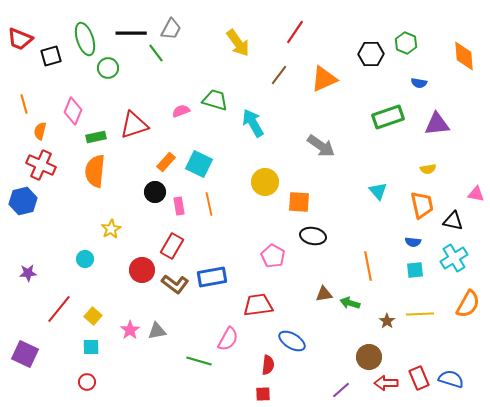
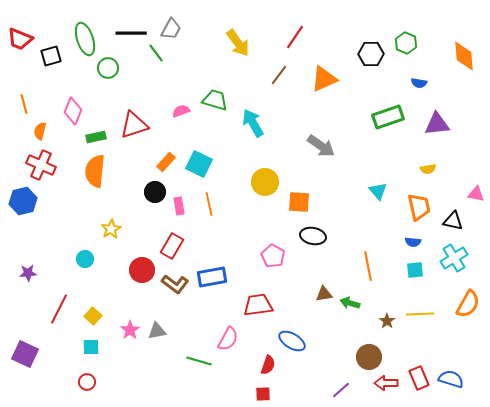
red line at (295, 32): moved 5 px down
orange trapezoid at (422, 205): moved 3 px left, 2 px down
red line at (59, 309): rotated 12 degrees counterclockwise
red semicircle at (268, 365): rotated 12 degrees clockwise
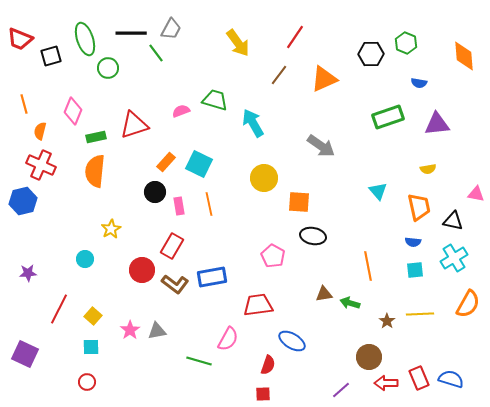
yellow circle at (265, 182): moved 1 px left, 4 px up
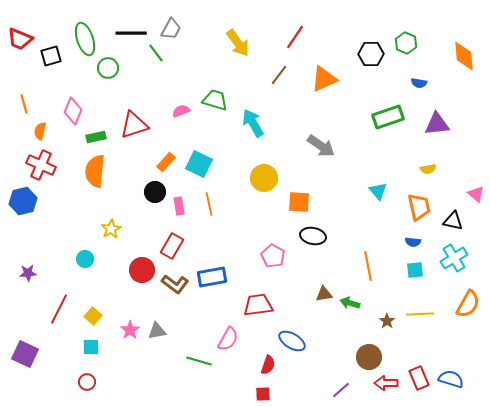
pink triangle at (476, 194): rotated 30 degrees clockwise
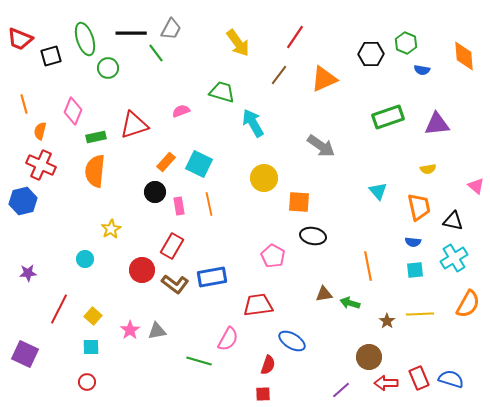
blue semicircle at (419, 83): moved 3 px right, 13 px up
green trapezoid at (215, 100): moved 7 px right, 8 px up
pink triangle at (476, 194): moved 8 px up
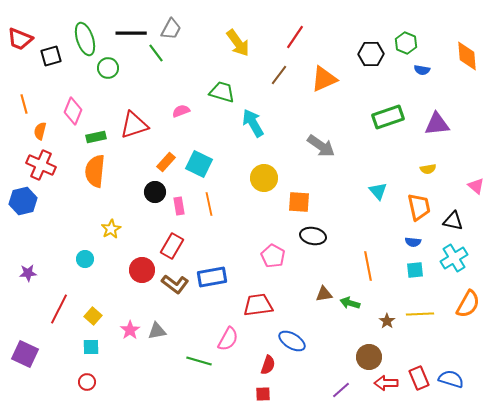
orange diamond at (464, 56): moved 3 px right
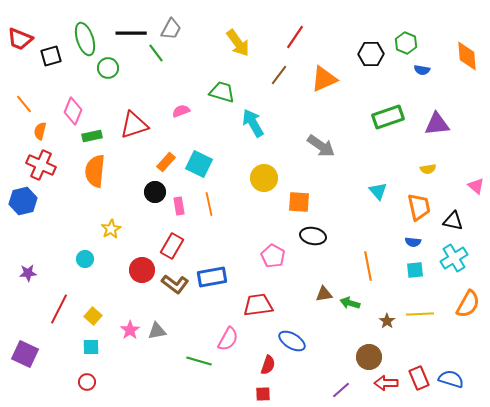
orange line at (24, 104): rotated 24 degrees counterclockwise
green rectangle at (96, 137): moved 4 px left, 1 px up
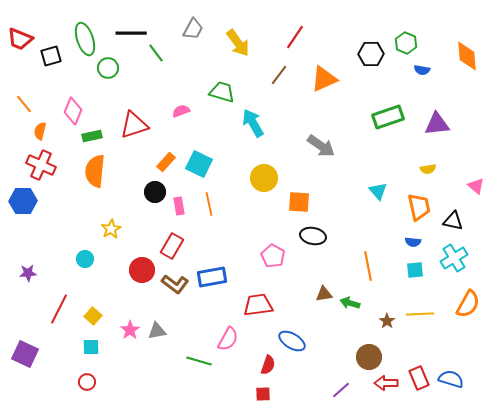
gray trapezoid at (171, 29): moved 22 px right
blue hexagon at (23, 201): rotated 12 degrees clockwise
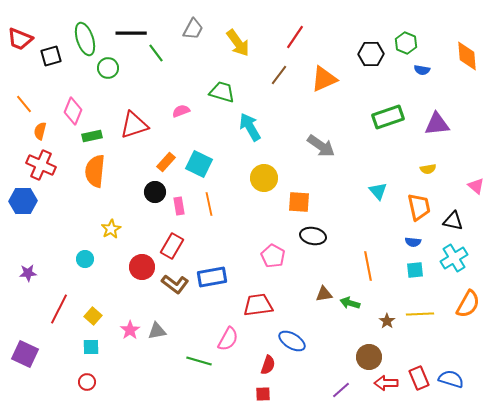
cyan arrow at (253, 123): moved 3 px left, 4 px down
red circle at (142, 270): moved 3 px up
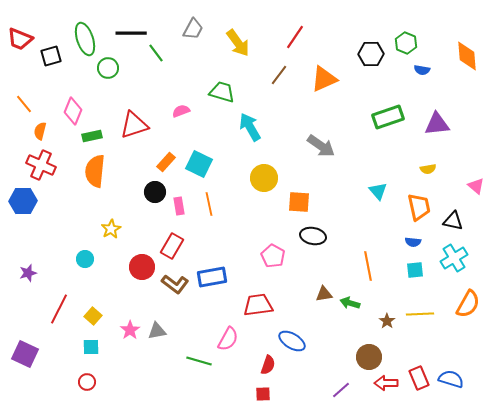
purple star at (28, 273): rotated 12 degrees counterclockwise
